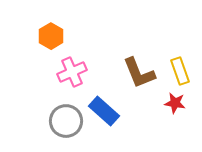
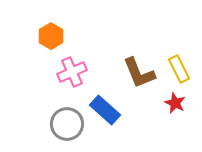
yellow rectangle: moved 1 px left, 2 px up; rotated 8 degrees counterclockwise
red star: rotated 15 degrees clockwise
blue rectangle: moved 1 px right, 1 px up
gray circle: moved 1 px right, 3 px down
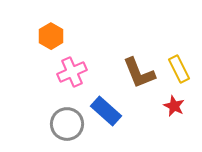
red star: moved 1 px left, 3 px down
blue rectangle: moved 1 px right, 1 px down
